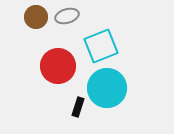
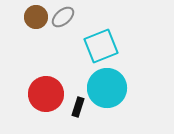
gray ellipse: moved 4 px left, 1 px down; rotated 25 degrees counterclockwise
red circle: moved 12 px left, 28 px down
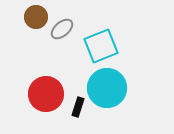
gray ellipse: moved 1 px left, 12 px down
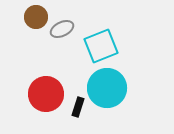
gray ellipse: rotated 15 degrees clockwise
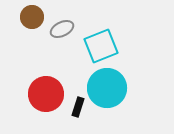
brown circle: moved 4 px left
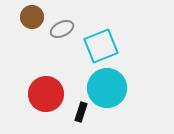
black rectangle: moved 3 px right, 5 px down
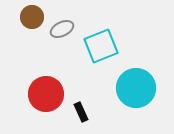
cyan circle: moved 29 px right
black rectangle: rotated 42 degrees counterclockwise
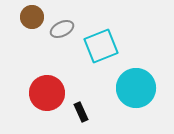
red circle: moved 1 px right, 1 px up
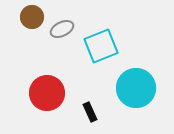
black rectangle: moved 9 px right
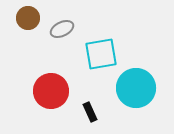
brown circle: moved 4 px left, 1 px down
cyan square: moved 8 px down; rotated 12 degrees clockwise
red circle: moved 4 px right, 2 px up
